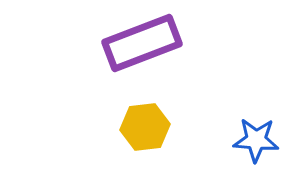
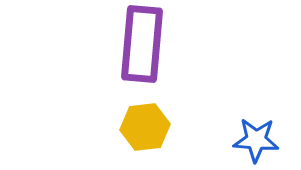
purple rectangle: moved 1 px down; rotated 64 degrees counterclockwise
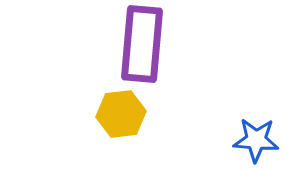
yellow hexagon: moved 24 px left, 13 px up
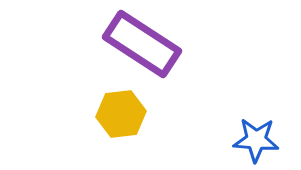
purple rectangle: rotated 62 degrees counterclockwise
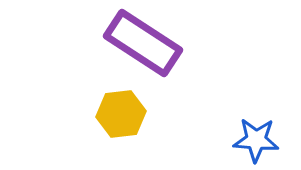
purple rectangle: moved 1 px right, 1 px up
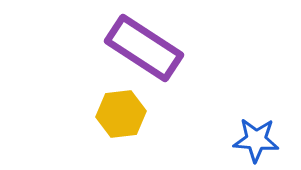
purple rectangle: moved 1 px right, 5 px down
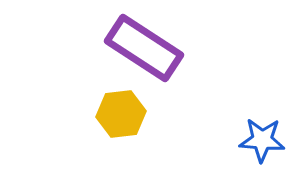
blue star: moved 6 px right
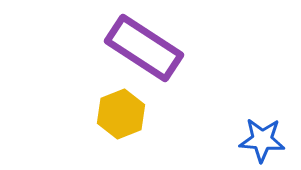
yellow hexagon: rotated 15 degrees counterclockwise
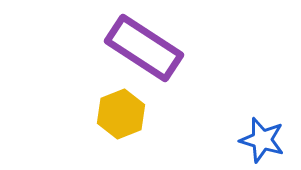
blue star: rotated 12 degrees clockwise
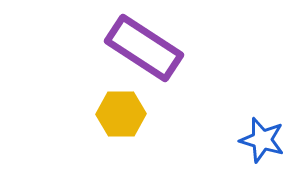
yellow hexagon: rotated 21 degrees clockwise
